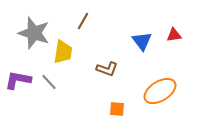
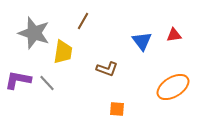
gray line: moved 2 px left, 1 px down
orange ellipse: moved 13 px right, 4 px up
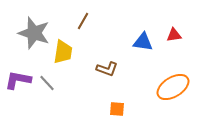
blue triangle: moved 1 px right, 1 px down; rotated 45 degrees counterclockwise
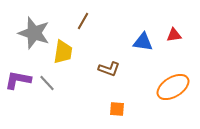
brown L-shape: moved 2 px right
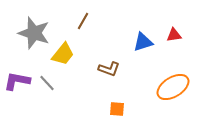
blue triangle: rotated 25 degrees counterclockwise
yellow trapezoid: moved 2 px down; rotated 30 degrees clockwise
purple L-shape: moved 1 px left, 1 px down
